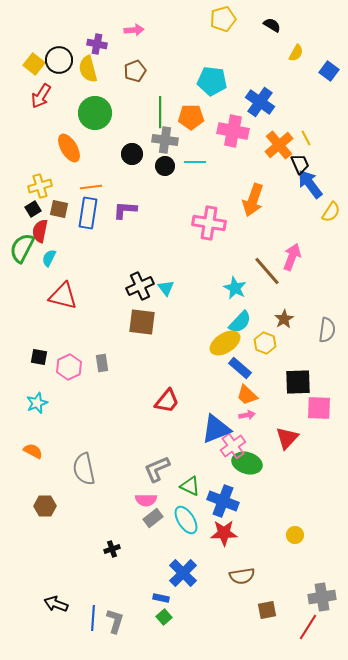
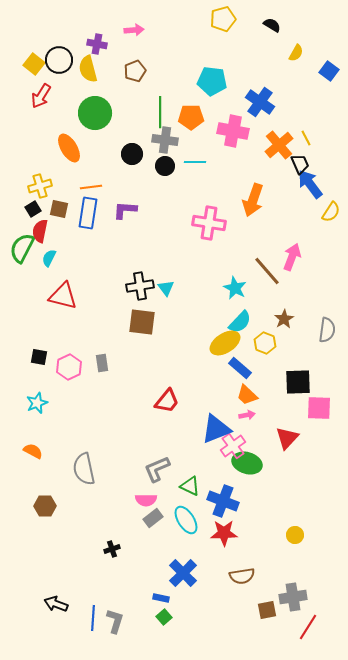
black cross at (140, 286): rotated 16 degrees clockwise
gray cross at (322, 597): moved 29 px left
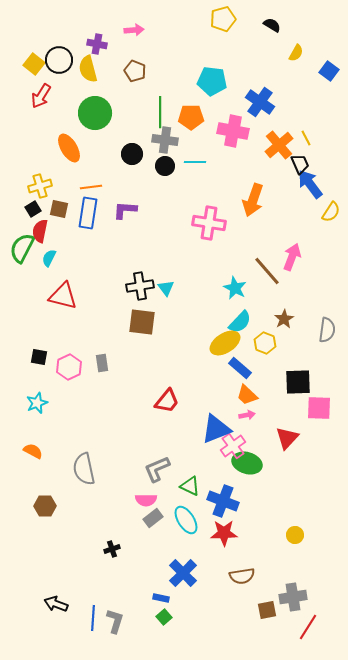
brown pentagon at (135, 71): rotated 30 degrees counterclockwise
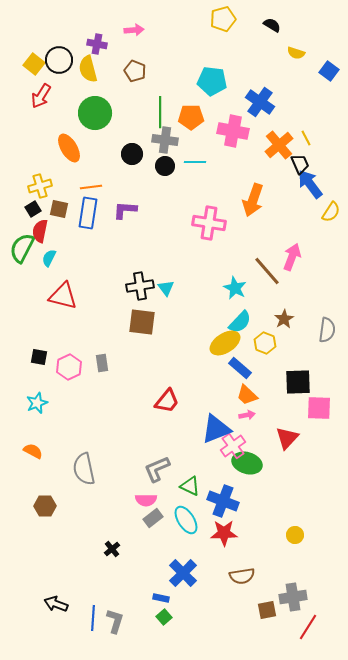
yellow semicircle at (296, 53): rotated 78 degrees clockwise
black cross at (112, 549): rotated 21 degrees counterclockwise
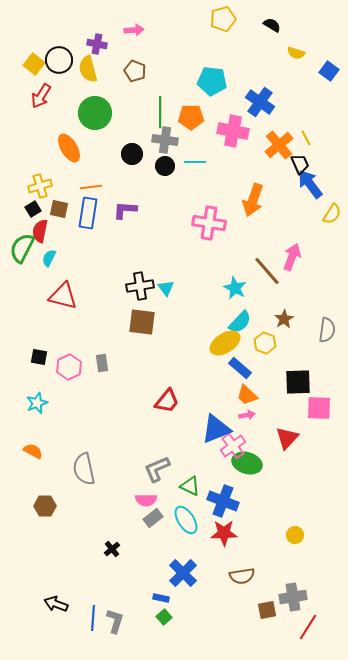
yellow semicircle at (331, 212): moved 1 px right, 2 px down
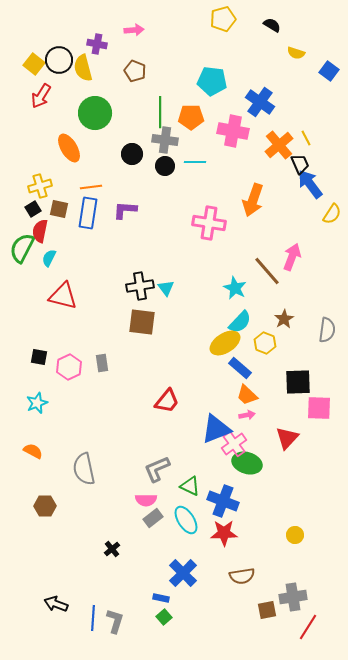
yellow semicircle at (88, 69): moved 5 px left, 1 px up
pink cross at (233, 446): moved 1 px right, 2 px up
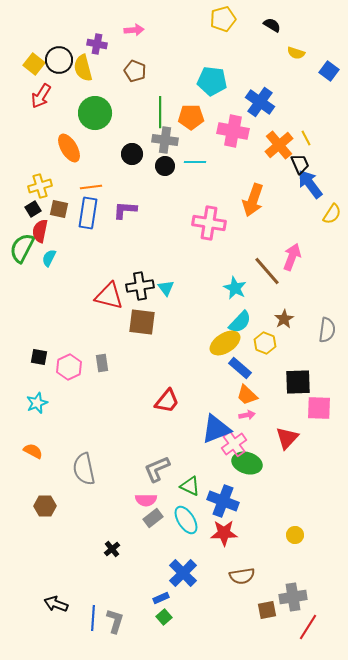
red triangle at (63, 296): moved 46 px right
blue rectangle at (161, 598): rotated 35 degrees counterclockwise
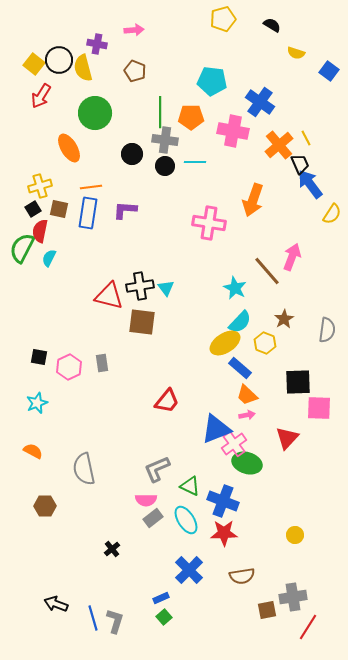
blue cross at (183, 573): moved 6 px right, 3 px up
blue line at (93, 618): rotated 20 degrees counterclockwise
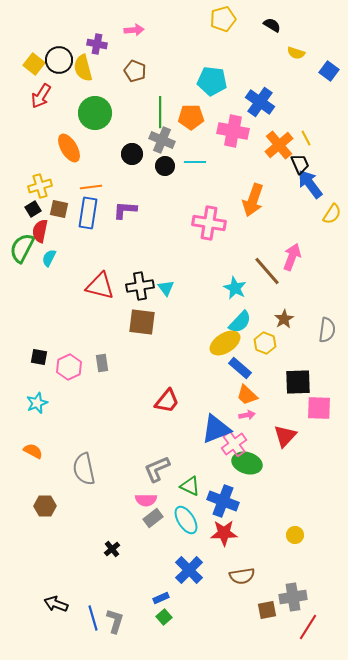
gray cross at (165, 140): moved 3 px left; rotated 15 degrees clockwise
red triangle at (109, 296): moved 9 px left, 10 px up
red triangle at (287, 438): moved 2 px left, 2 px up
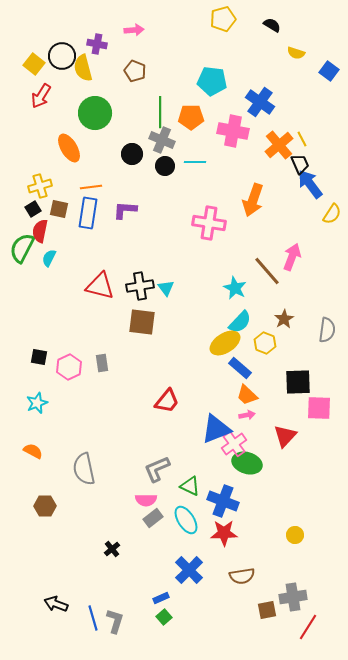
black circle at (59, 60): moved 3 px right, 4 px up
yellow line at (306, 138): moved 4 px left, 1 px down
